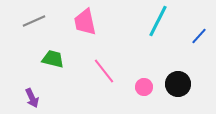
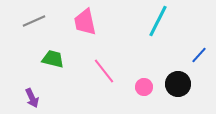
blue line: moved 19 px down
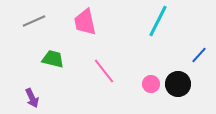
pink circle: moved 7 px right, 3 px up
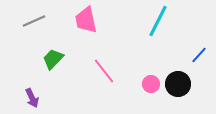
pink trapezoid: moved 1 px right, 2 px up
green trapezoid: rotated 60 degrees counterclockwise
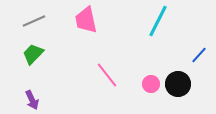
green trapezoid: moved 20 px left, 5 px up
pink line: moved 3 px right, 4 px down
purple arrow: moved 2 px down
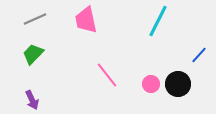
gray line: moved 1 px right, 2 px up
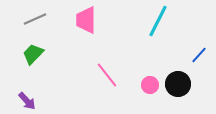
pink trapezoid: rotated 12 degrees clockwise
pink circle: moved 1 px left, 1 px down
purple arrow: moved 5 px left, 1 px down; rotated 18 degrees counterclockwise
